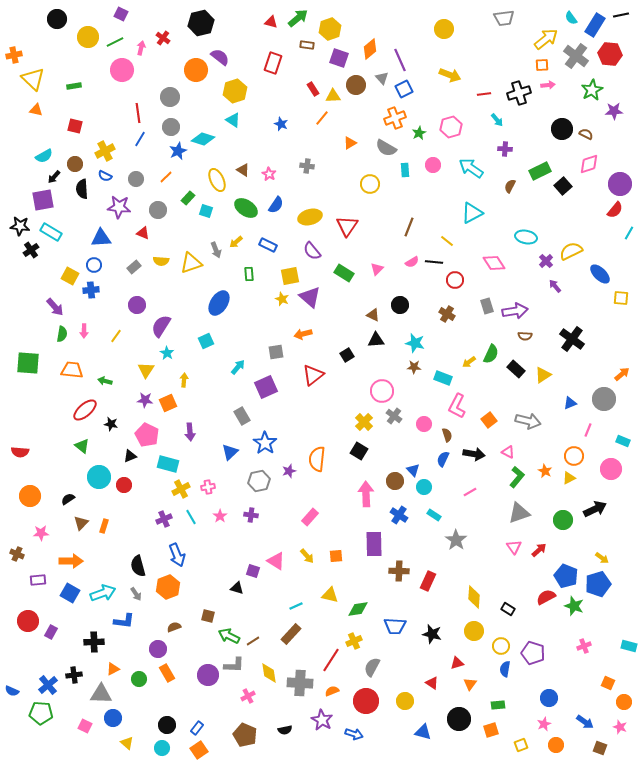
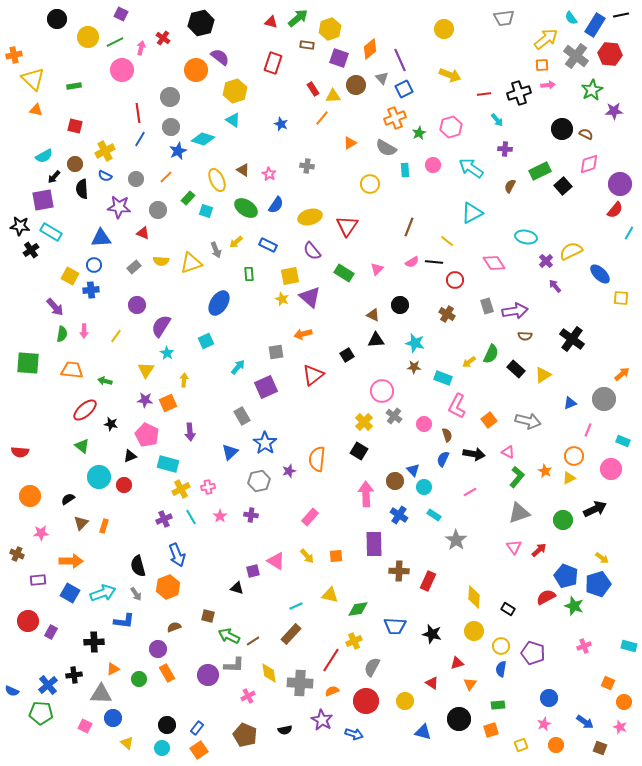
purple square at (253, 571): rotated 32 degrees counterclockwise
blue semicircle at (505, 669): moved 4 px left
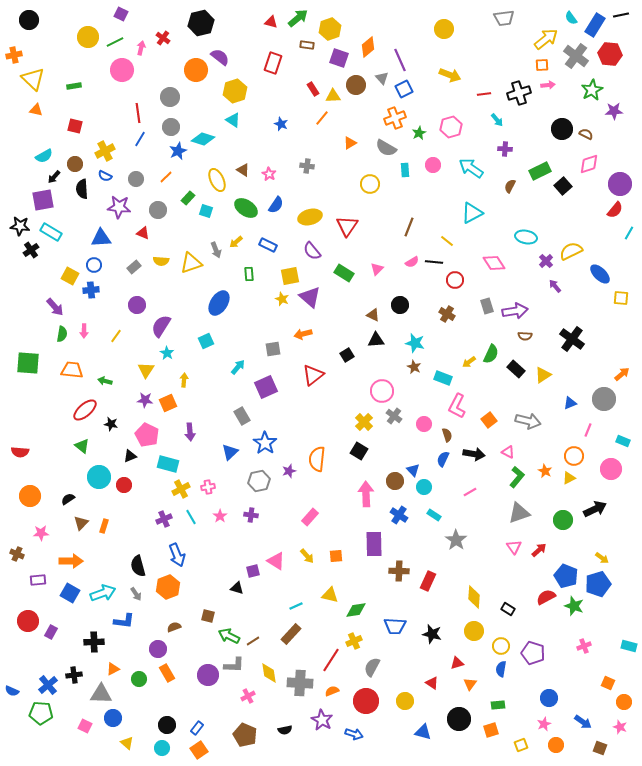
black circle at (57, 19): moved 28 px left, 1 px down
orange diamond at (370, 49): moved 2 px left, 2 px up
gray square at (276, 352): moved 3 px left, 3 px up
brown star at (414, 367): rotated 24 degrees clockwise
green diamond at (358, 609): moved 2 px left, 1 px down
blue arrow at (585, 722): moved 2 px left
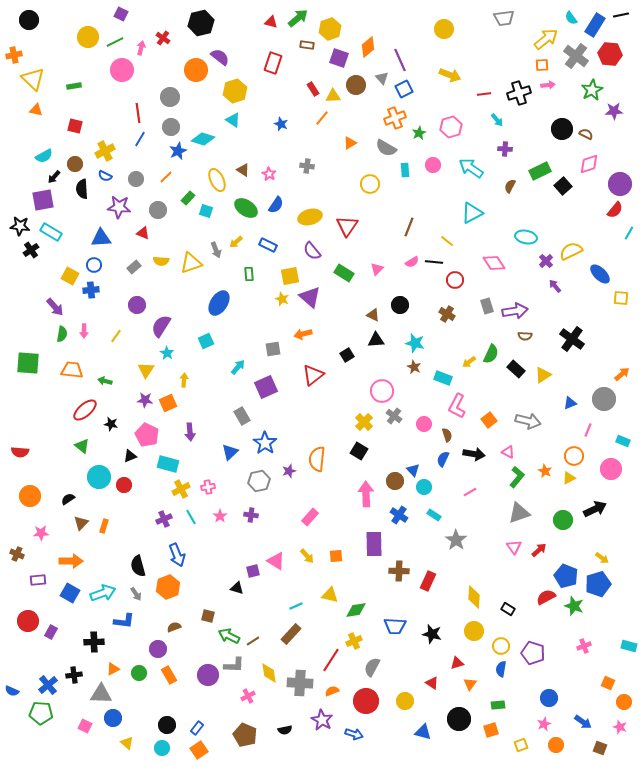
orange rectangle at (167, 673): moved 2 px right, 2 px down
green circle at (139, 679): moved 6 px up
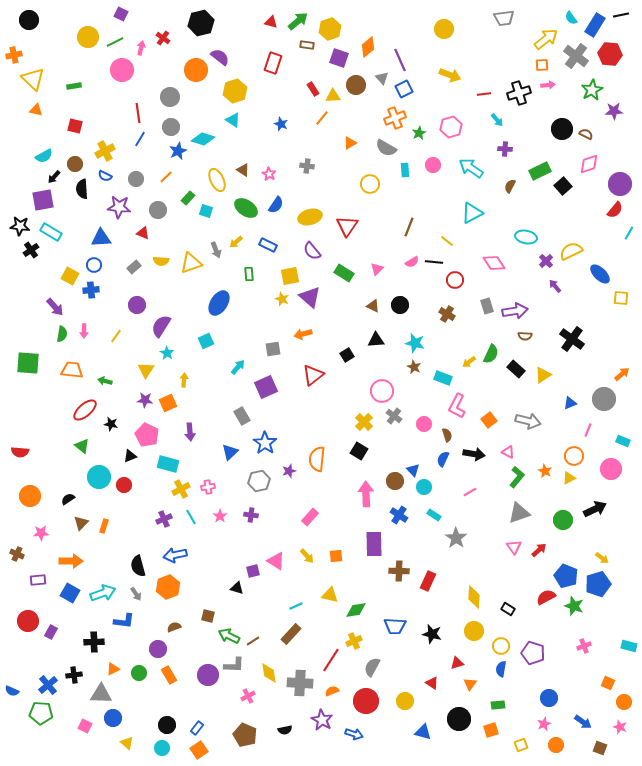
green arrow at (298, 18): moved 3 px down
brown triangle at (373, 315): moved 9 px up
gray star at (456, 540): moved 2 px up
blue arrow at (177, 555): moved 2 px left; rotated 100 degrees clockwise
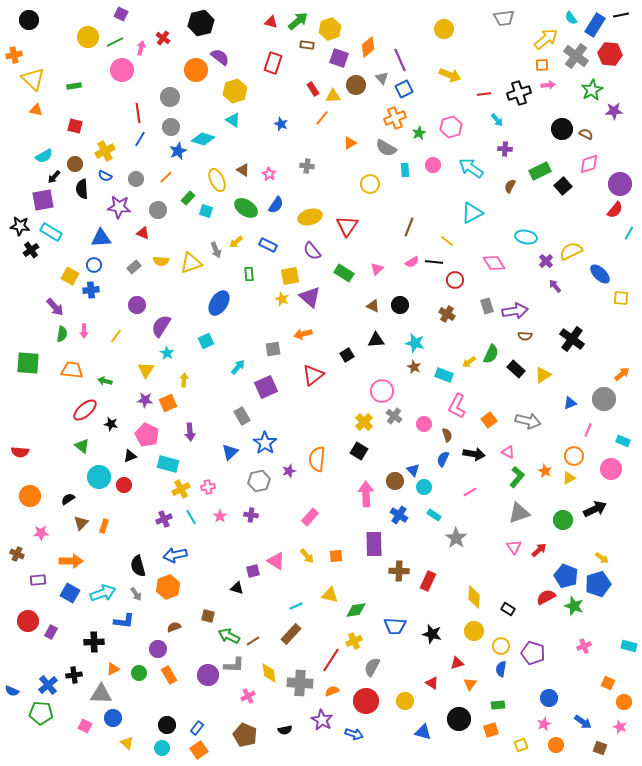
cyan rectangle at (443, 378): moved 1 px right, 3 px up
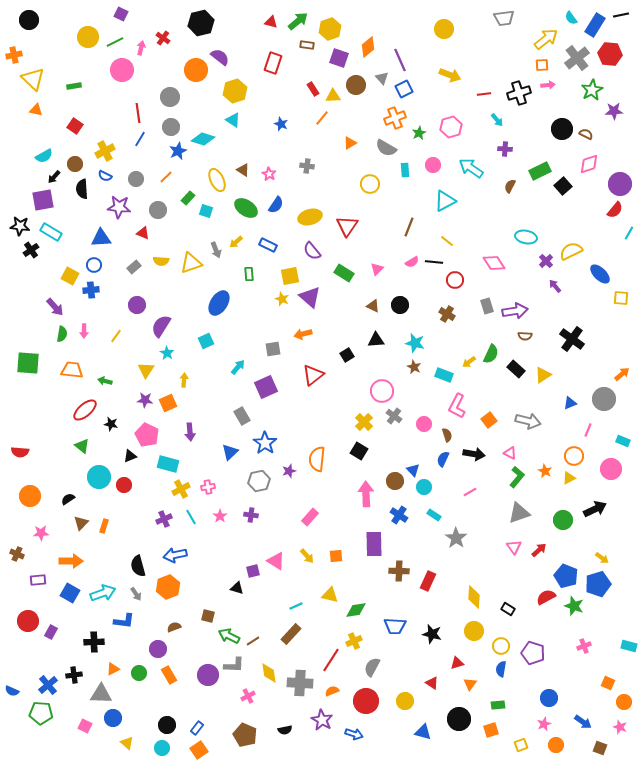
gray cross at (576, 56): moved 1 px right, 2 px down; rotated 15 degrees clockwise
red square at (75, 126): rotated 21 degrees clockwise
cyan triangle at (472, 213): moved 27 px left, 12 px up
pink triangle at (508, 452): moved 2 px right, 1 px down
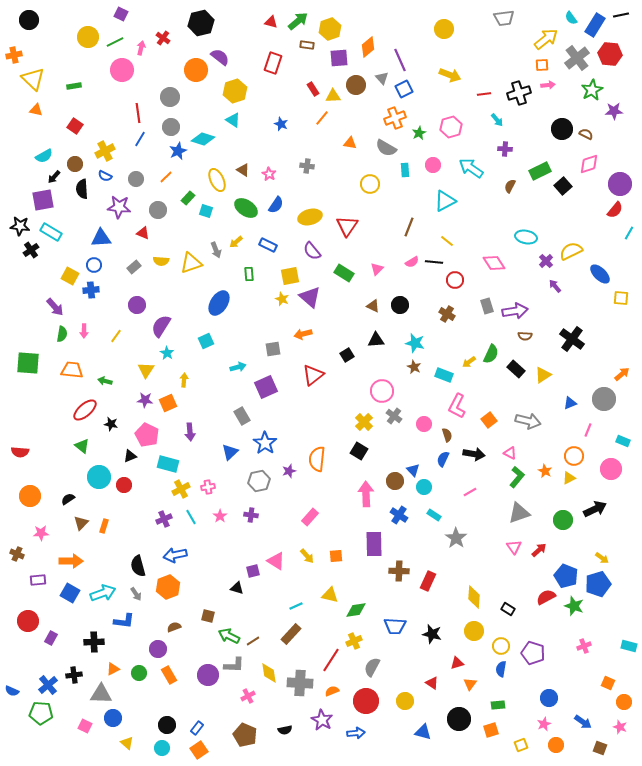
purple square at (339, 58): rotated 24 degrees counterclockwise
orange triangle at (350, 143): rotated 40 degrees clockwise
cyan arrow at (238, 367): rotated 35 degrees clockwise
purple rectangle at (51, 632): moved 6 px down
blue arrow at (354, 734): moved 2 px right, 1 px up; rotated 24 degrees counterclockwise
